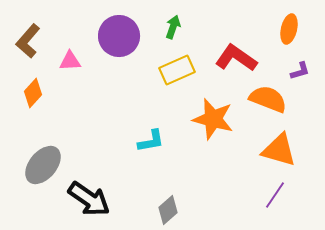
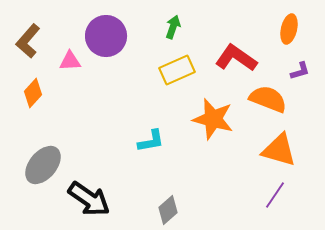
purple circle: moved 13 px left
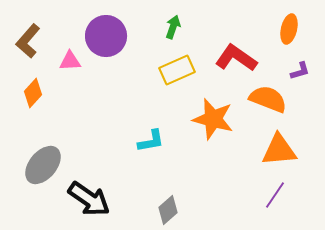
orange triangle: rotated 21 degrees counterclockwise
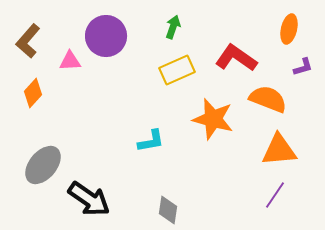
purple L-shape: moved 3 px right, 4 px up
gray diamond: rotated 40 degrees counterclockwise
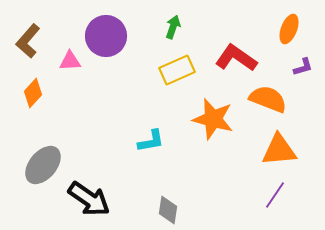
orange ellipse: rotated 8 degrees clockwise
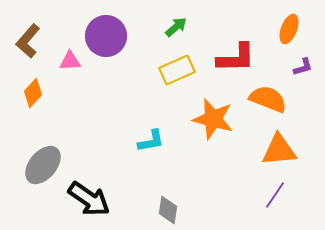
green arrow: moved 3 px right; rotated 30 degrees clockwise
red L-shape: rotated 144 degrees clockwise
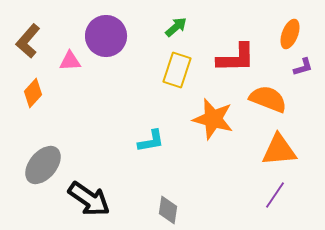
orange ellipse: moved 1 px right, 5 px down
yellow rectangle: rotated 48 degrees counterclockwise
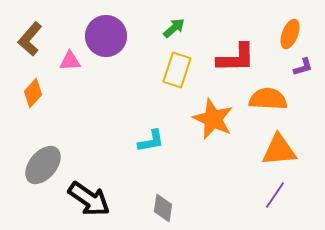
green arrow: moved 2 px left, 1 px down
brown L-shape: moved 2 px right, 2 px up
orange semicircle: rotated 18 degrees counterclockwise
orange star: rotated 9 degrees clockwise
gray diamond: moved 5 px left, 2 px up
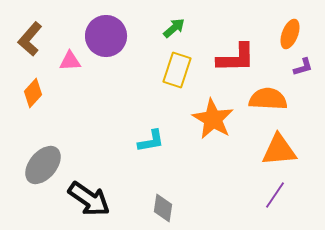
orange star: rotated 6 degrees clockwise
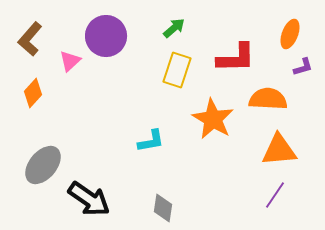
pink triangle: rotated 40 degrees counterclockwise
